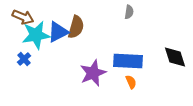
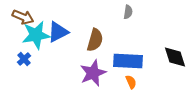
gray semicircle: moved 1 px left
brown semicircle: moved 19 px right, 13 px down
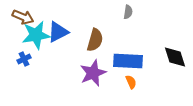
blue cross: rotated 16 degrees clockwise
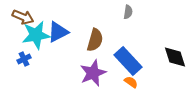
blue rectangle: rotated 44 degrees clockwise
orange semicircle: rotated 32 degrees counterclockwise
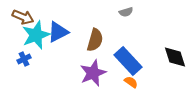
gray semicircle: moved 2 px left; rotated 64 degrees clockwise
cyan star: rotated 12 degrees counterclockwise
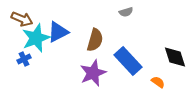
brown arrow: moved 1 px left, 2 px down
cyan star: moved 3 px down
orange semicircle: moved 27 px right
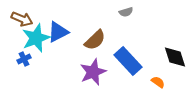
brown semicircle: rotated 30 degrees clockwise
purple star: moved 1 px up
